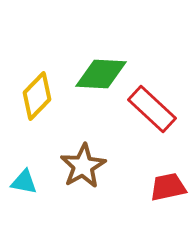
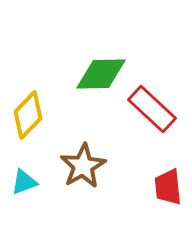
green diamond: rotated 4 degrees counterclockwise
yellow diamond: moved 9 px left, 19 px down
cyan triangle: rotated 32 degrees counterclockwise
red trapezoid: rotated 84 degrees counterclockwise
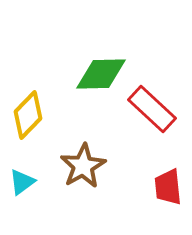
cyan triangle: moved 2 px left; rotated 16 degrees counterclockwise
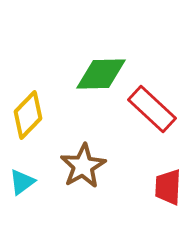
red trapezoid: rotated 9 degrees clockwise
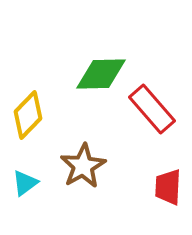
red rectangle: rotated 6 degrees clockwise
cyan triangle: moved 3 px right, 1 px down
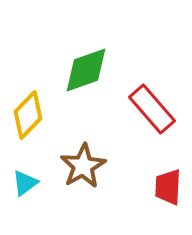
green diamond: moved 15 px left, 4 px up; rotated 18 degrees counterclockwise
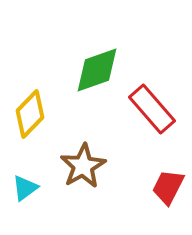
green diamond: moved 11 px right
yellow diamond: moved 2 px right, 1 px up
cyan triangle: moved 5 px down
red trapezoid: rotated 24 degrees clockwise
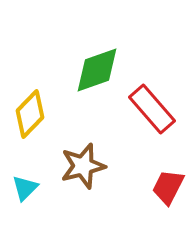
brown star: rotated 15 degrees clockwise
cyan triangle: rotated 8 degrees counterclockwise
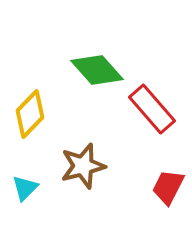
green diamond: rotated 68 degrees clockwise
